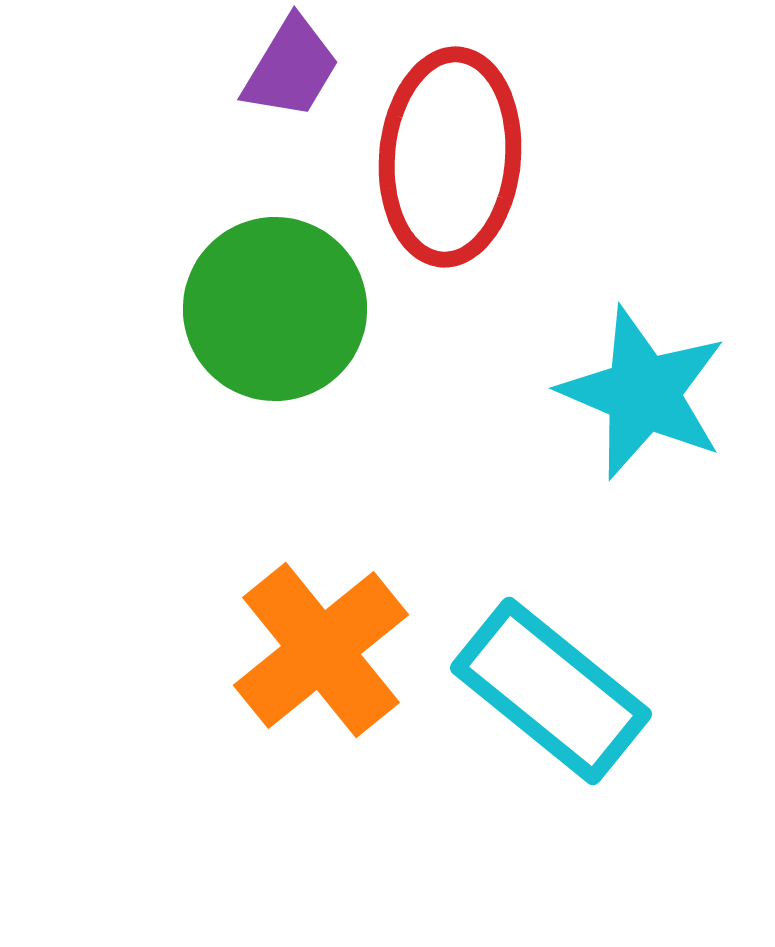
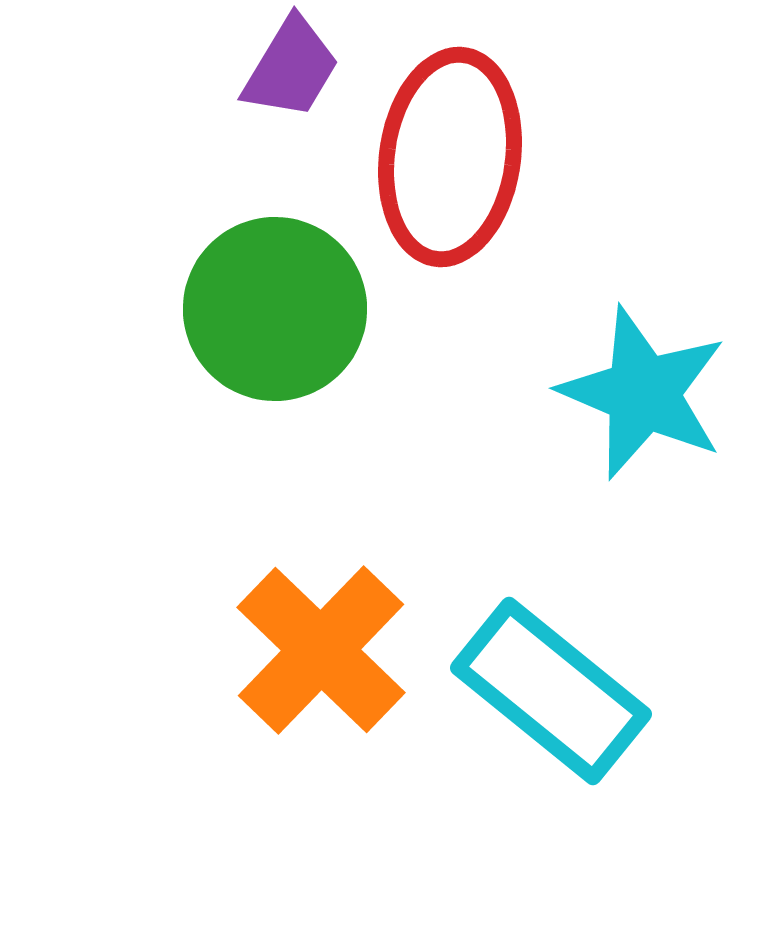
red ellipse: rotated 3 degrees clockwise
orange cross: rotated 7 degrees counterclockwise
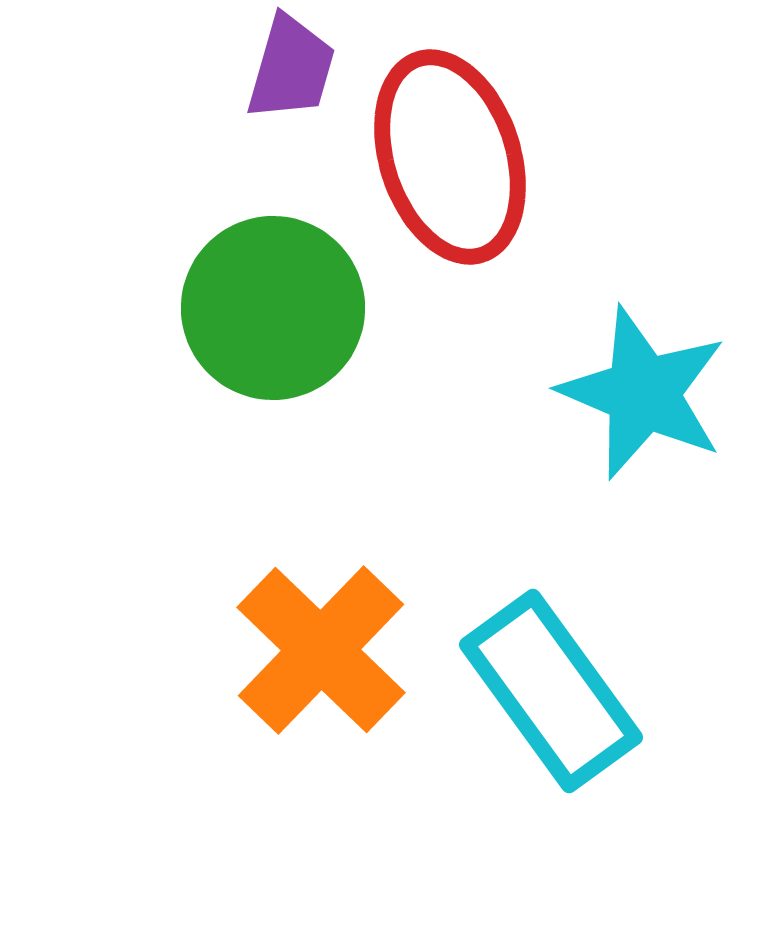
purple trapezoid: rotated 15 degrees counterclockwise
red ellipse: rotated 26 degrees counterclockwise
green circle: moved 2 px left, 1 px up
cyan rectangle: rotated 15 degrees clockwise
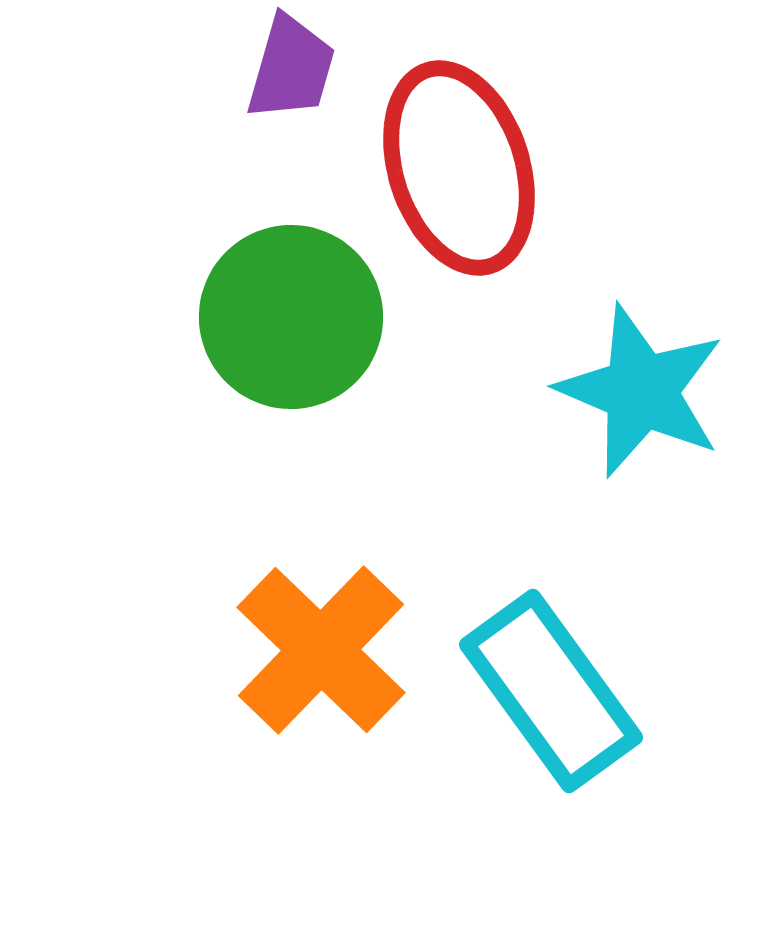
red ellipse: moved 9 px right, 11 px down
green circle: moved 18 px right, 9 px down
cyan star: moved 2 px left, 2 px up
